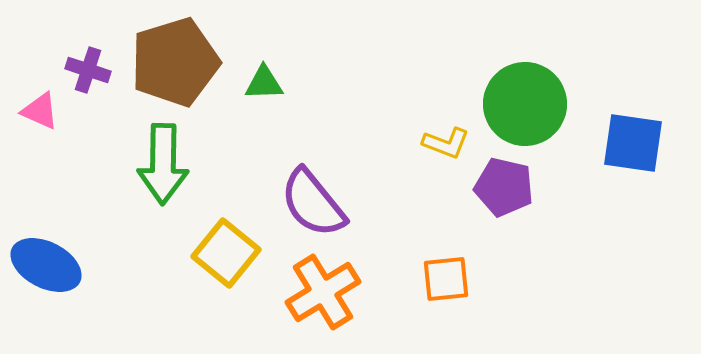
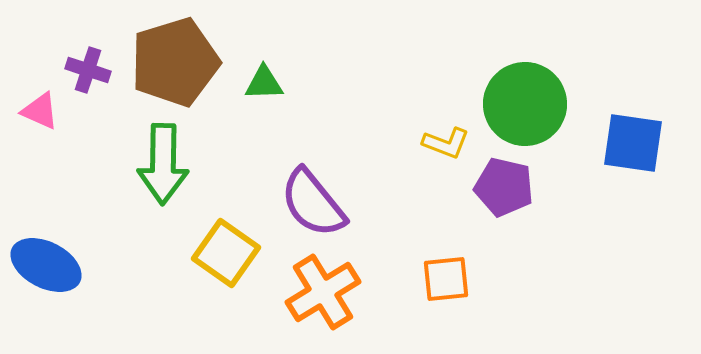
yellow square: rotated 4 degrees counterclockwise
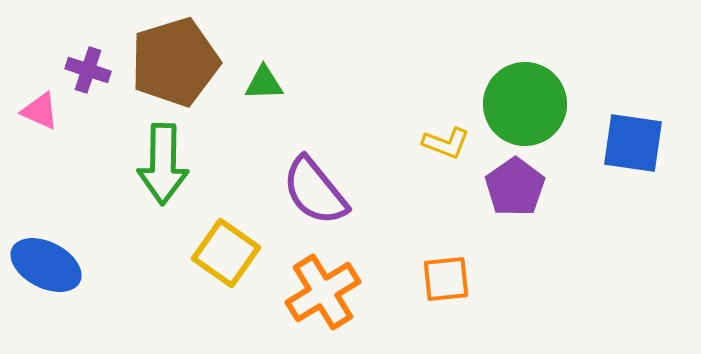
purple pentagon: moved 11 px right; rotated 24 degrees clockwise
purple semicircle: moved 2 px right, 12 px up
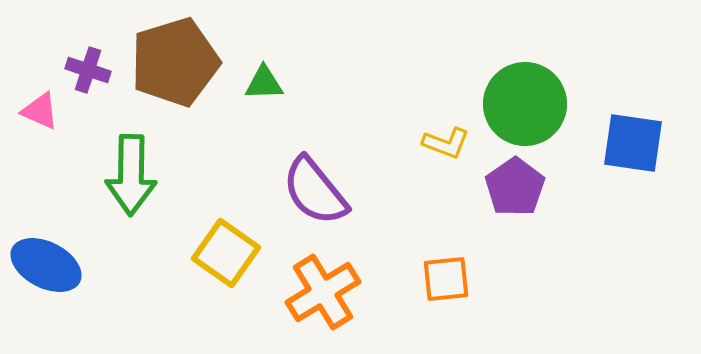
green arrow: moved 32 px left, 11 px down
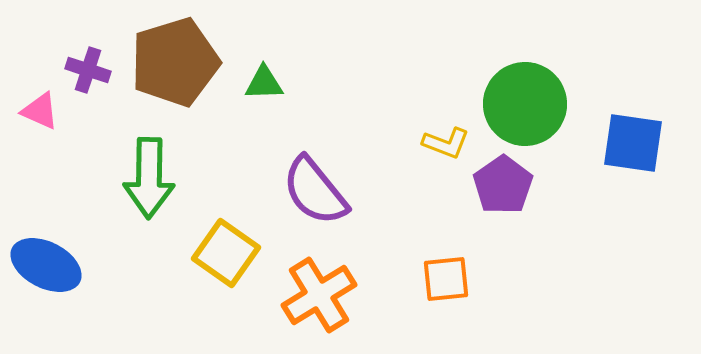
green arrow: moved 18 px right, 3 px down
purple pentagon: moved 12 px left, 2 px up
orange cross: moved 4 px left, 3 px down
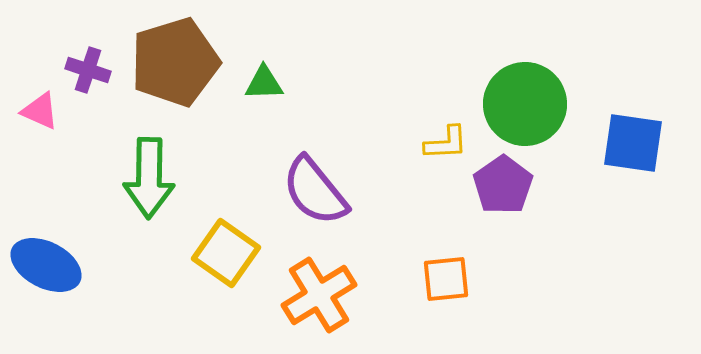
yellow L-shape: rotated 24 degrees counterclockwise
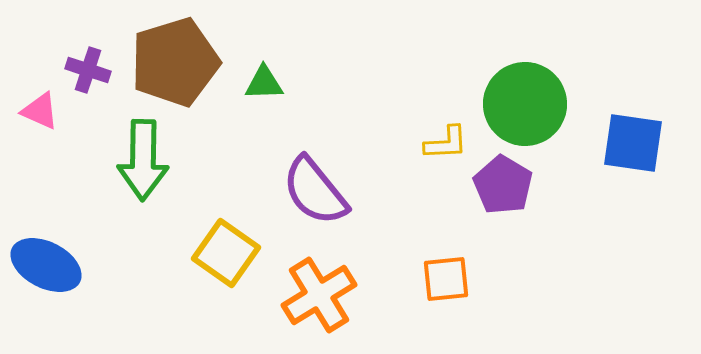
green arrow: moved 6 px left, 18 px up
purple pentagon: rotated 6 degrees counterclockwise
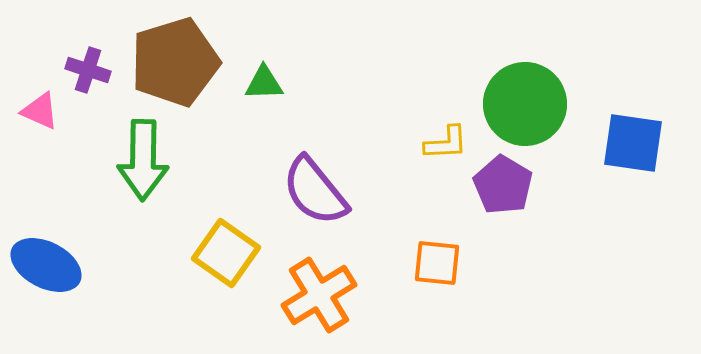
orange square: moved 9 px left, 16 px up; rotated 12 degrees clockwise
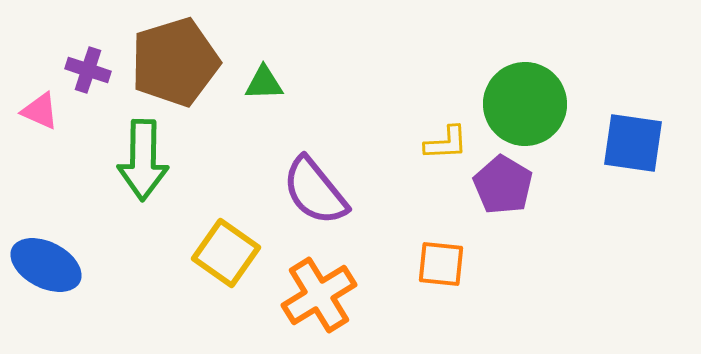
orange square: moved 4 px right, 1 px down
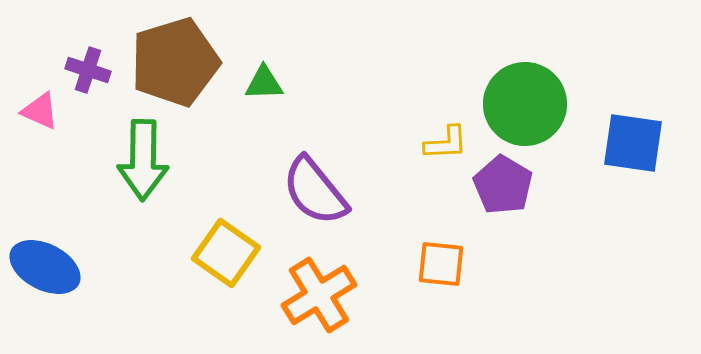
blue ellipse: moved 1 px left, 2 px down
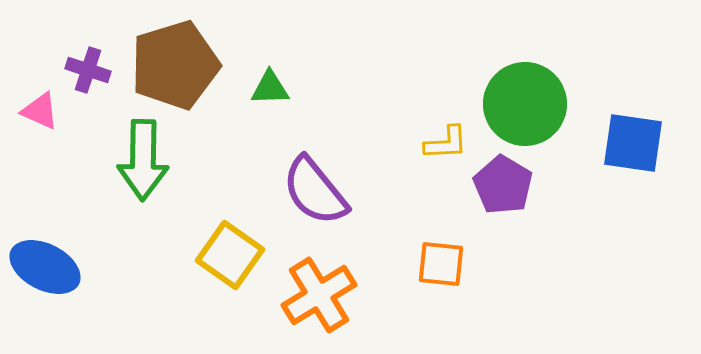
brown pentagon: moved 3 px down
green triangle: moved 6 px right, 5 px down
yellow square: moved 4 px right, 2 px down
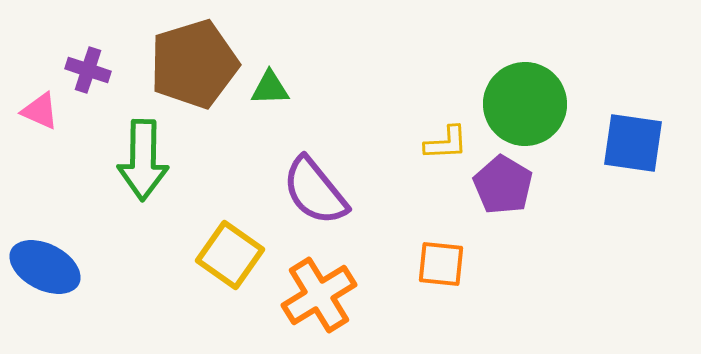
brown pentagon: moved 19 px right, 1 px up
